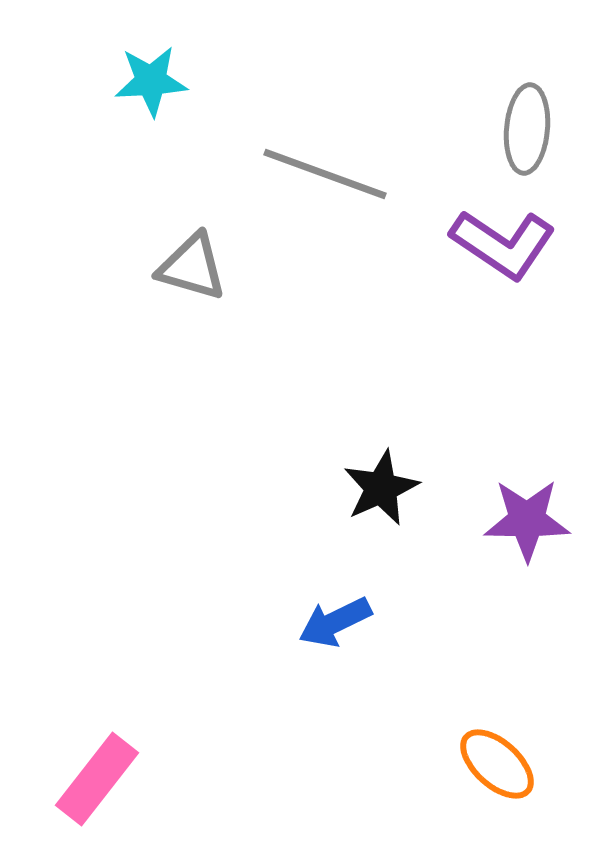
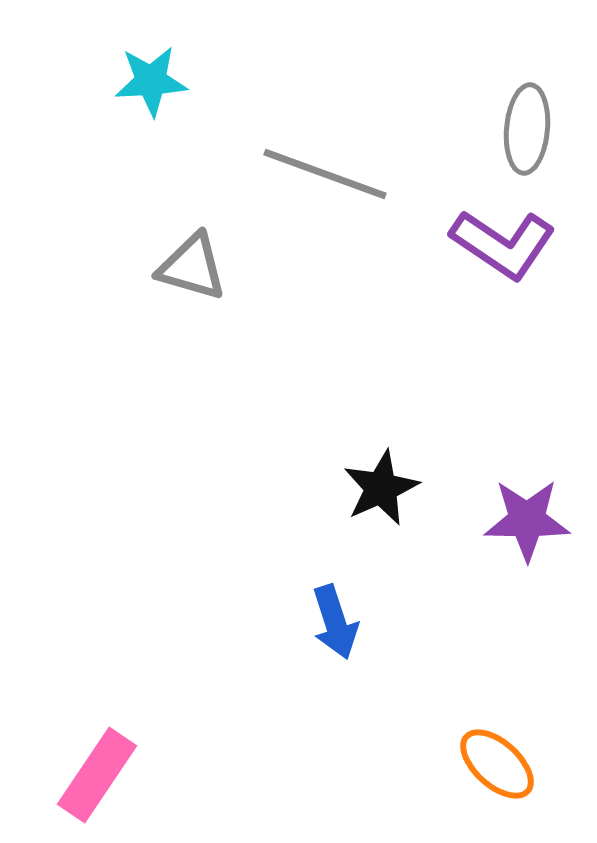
blue arrow: rotated 82 degrees counterclockwise
pink rectangle: moved 4 px up; rotated 4 degrees counterclockwise
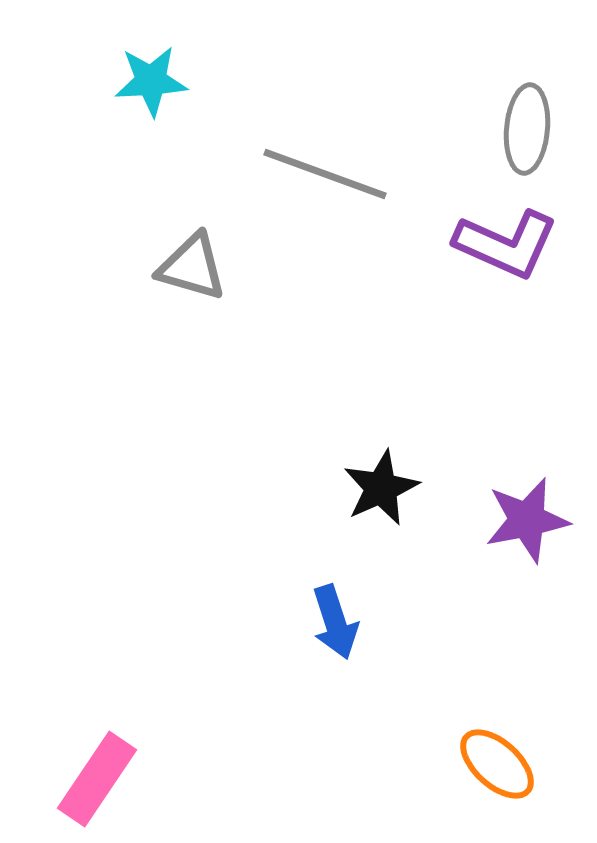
purple L-shape: moved 3 px right; rotated 10 degrees counterclockwise
purple star: rotated 12 degrees counterclockwise
pink rectangle: moved 4 px down
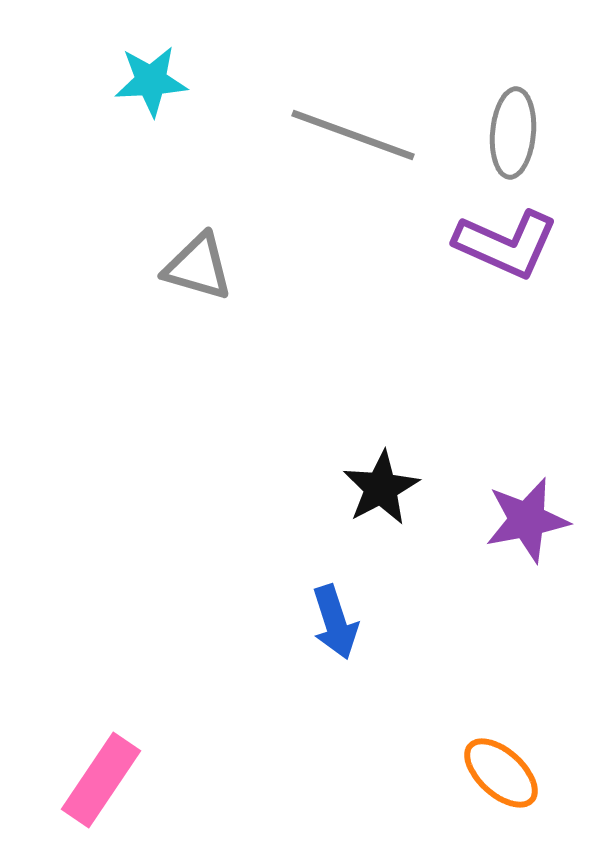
gray ellipse: moved 14 px left, 4 px down
gray line: moved 28 px right, 39 px up
gray triangle: moved 6 px right
black star: rotated 4 degrees counterclockwise
orange ellipse: moved 4 px right, 9 px down
pink rectangle: moved 4 px right, 1 px down
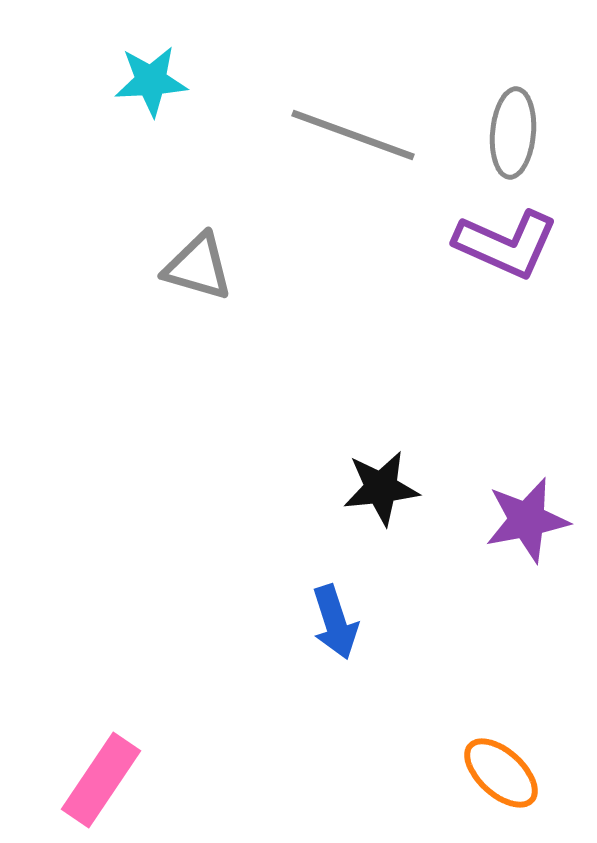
black star: rotated 22 degrees clockwise
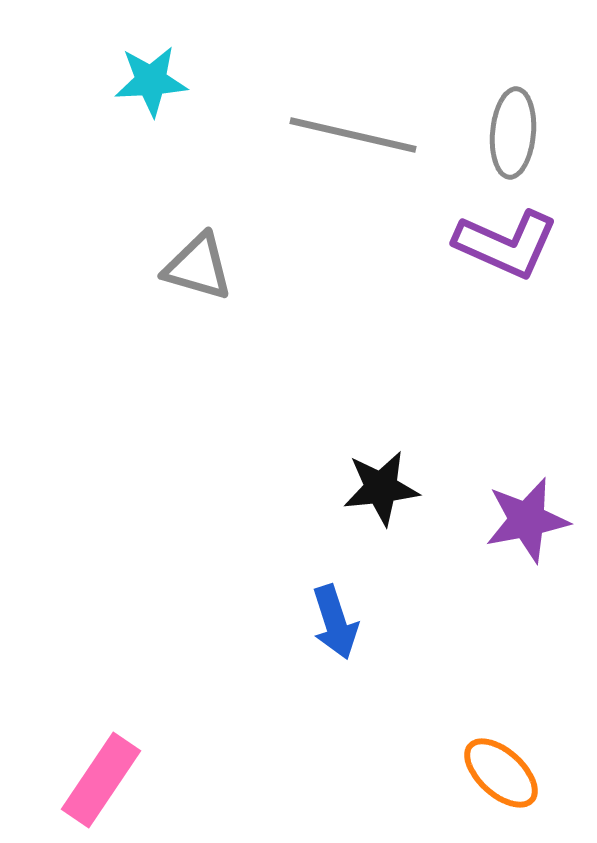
gray line: rotated 7 degrees counterclockwise
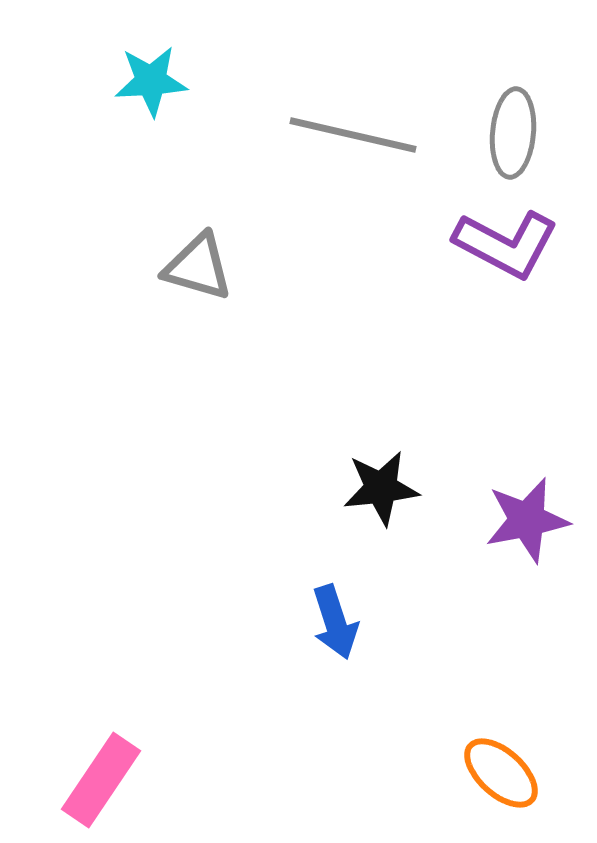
purple L-shape: rotated 4 degrees clockwise
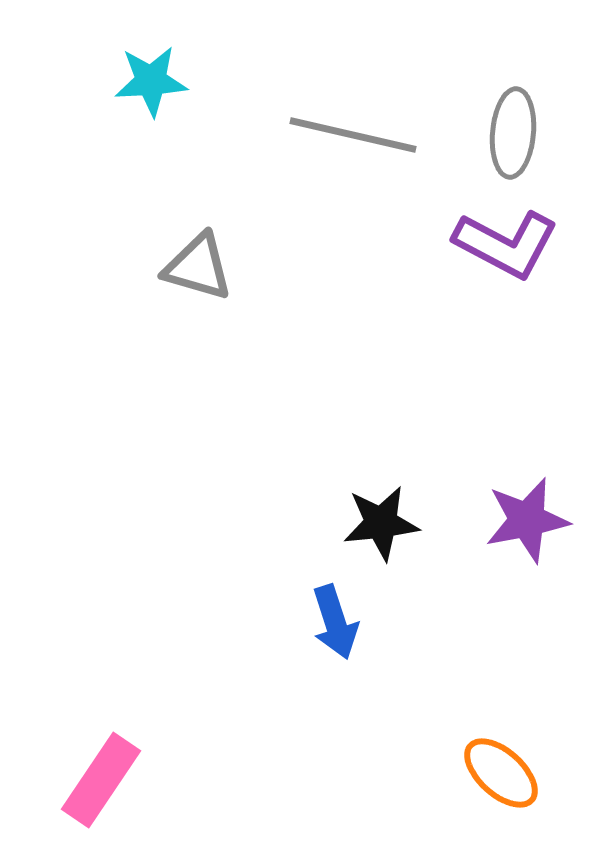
black star: moved 35 px down
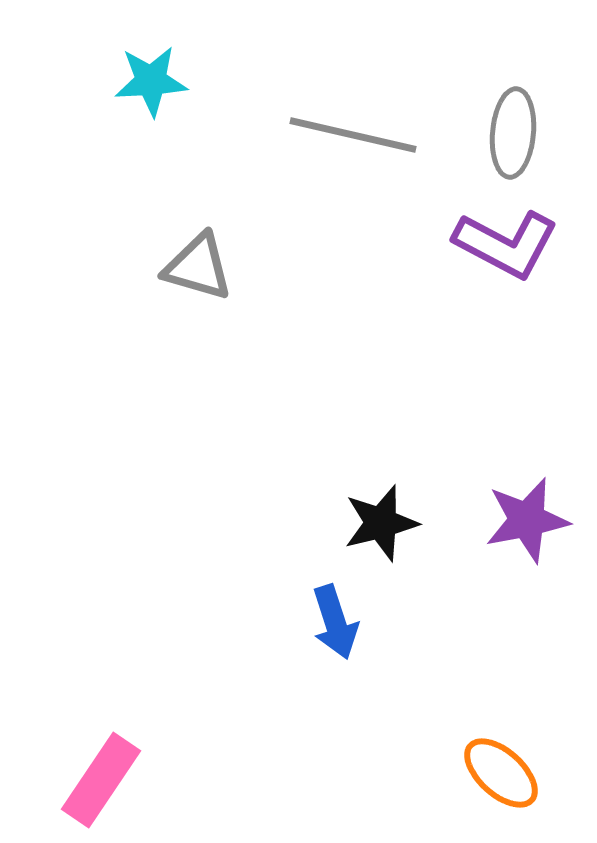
black star: rotated 8 degrees counterclockwise
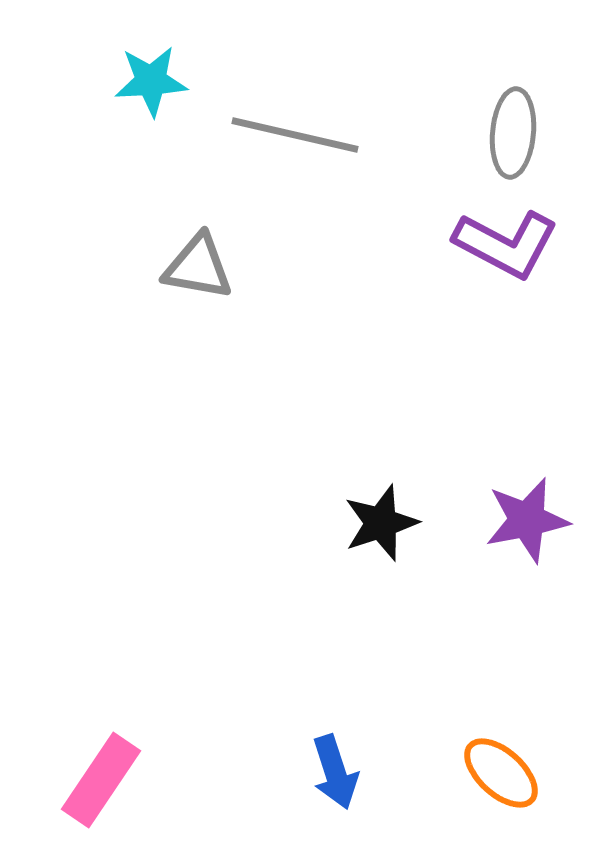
gray line: moved 58 px left
gray triangle: rotated 6 degrees counterclockwise
black star: rotated 4 degrees counterclockwise
blue arrow: moved 150 px down
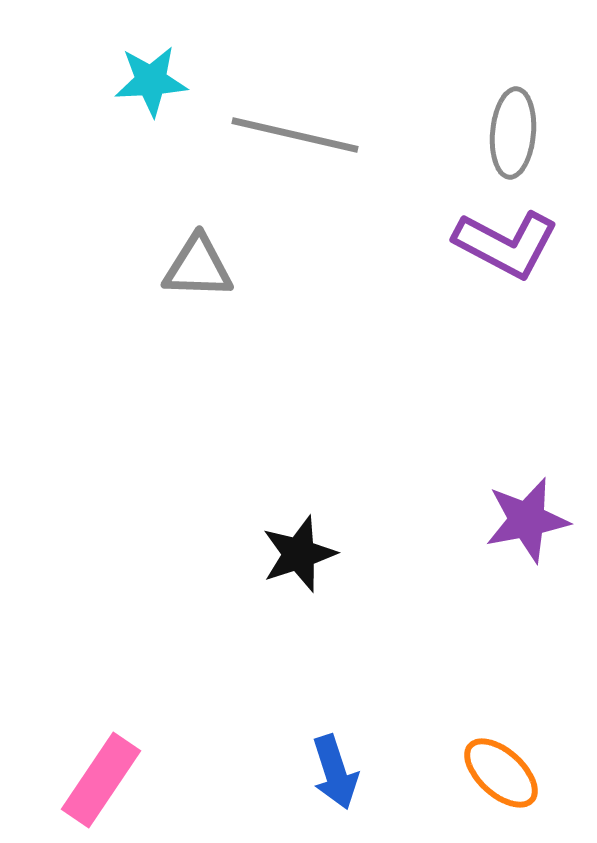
gray triangle: rotated 8 degrees counterclockwise
black star: moved 82 px left, 31 px down
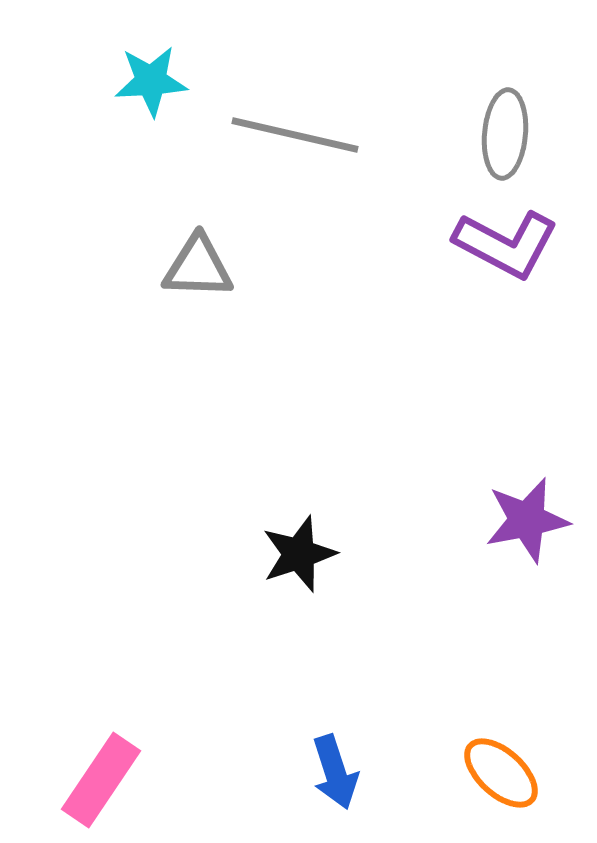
gray ellipse: moved 8 px left, 1 px down
